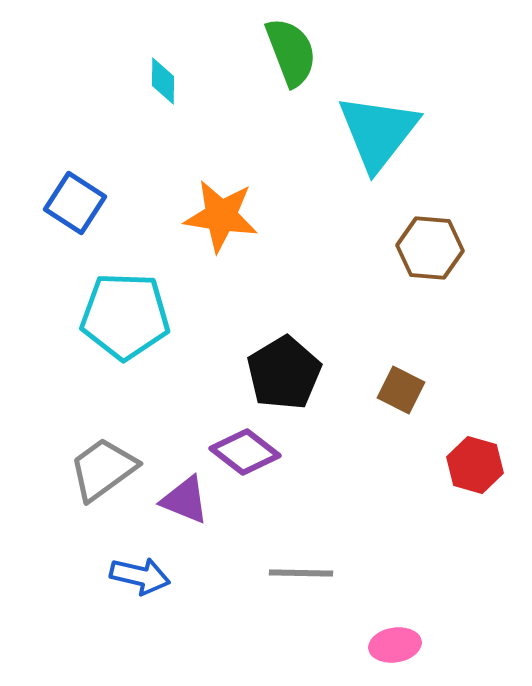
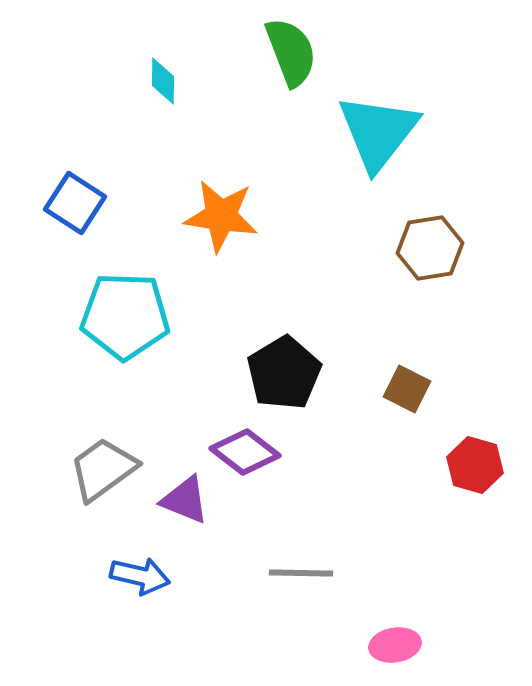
brown hexagon: rotated 14 degrees counterclockwise
brown square: moved 6 px right, 1 px up
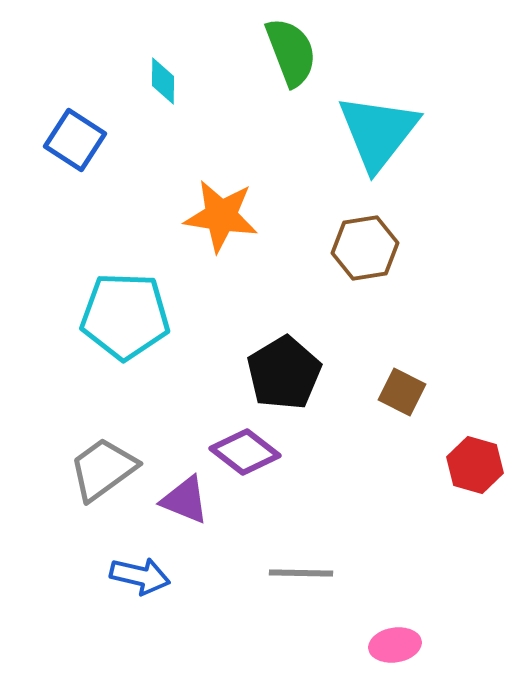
blue square: moved 63 px up
brown hexagon: moved 65 px left
brown square: moved 5 px left, 3 px down
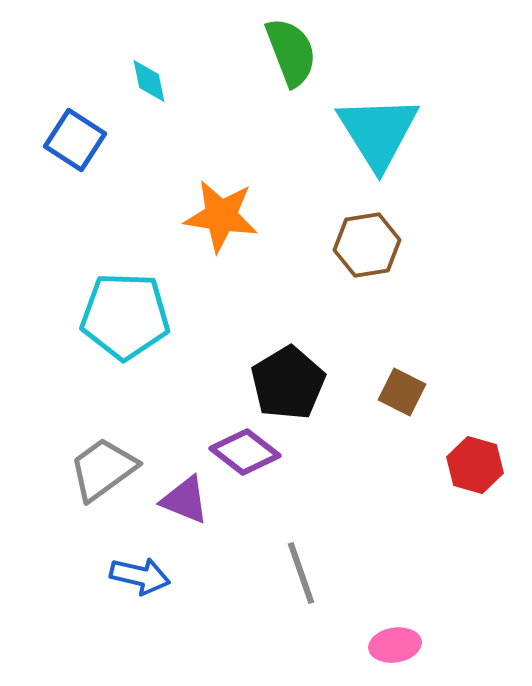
cyan diamond: moved 14 px left; rotated 12 degrees counterclockwise
cyan triangle: rotated 10 degrees counterclockwise
brown hexagon: moved 2 px right, 3 px up
black pentagon: moved 4 px right, 10 px down
gray line: rotated 70 degrees clockwise
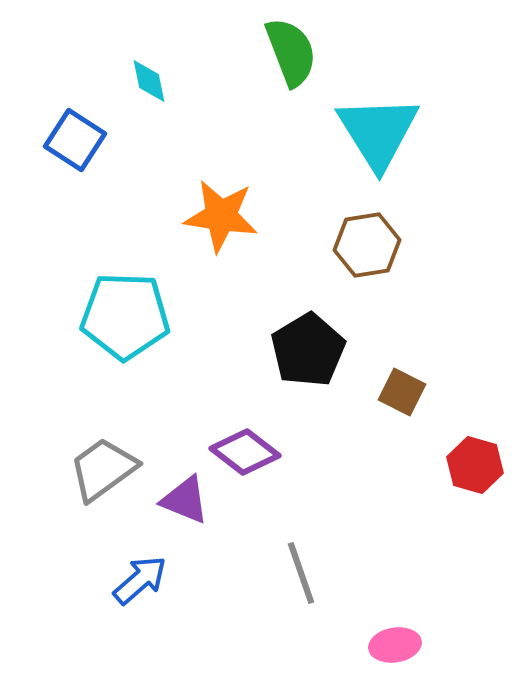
black pentagon: moved 20 px right, 33 px up
blue arrow: moved 4 px down; rotated 54 degrees counterclockwise
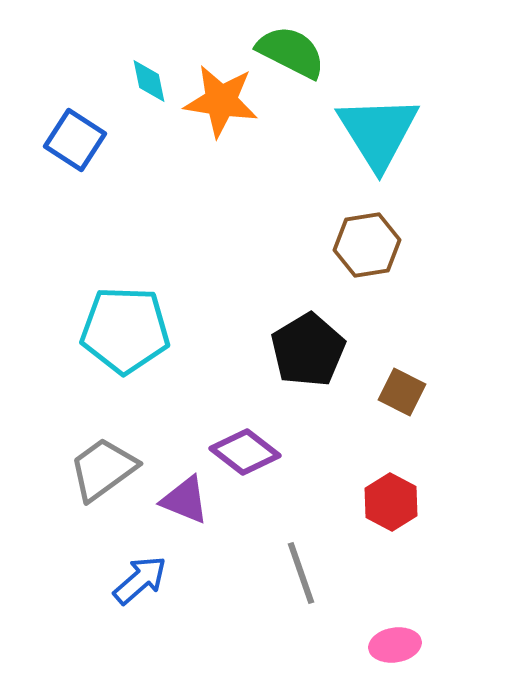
green semicircle: rotated 42 degrees counterclockwise
orange star: moved 115 px up
cyan pentagon: moved 14 px down
red hexagon: moved 84 px left, 37 px down; rotated 12 degrees clockwise
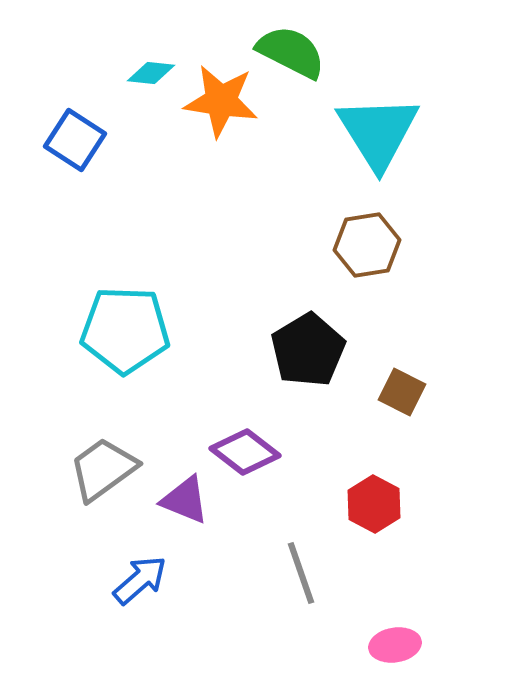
cyan diamond: moved 2 px right, 8 px up; rotated 72 degrees counterclockwise
red hexagon: moved 17 px left, 2 px down
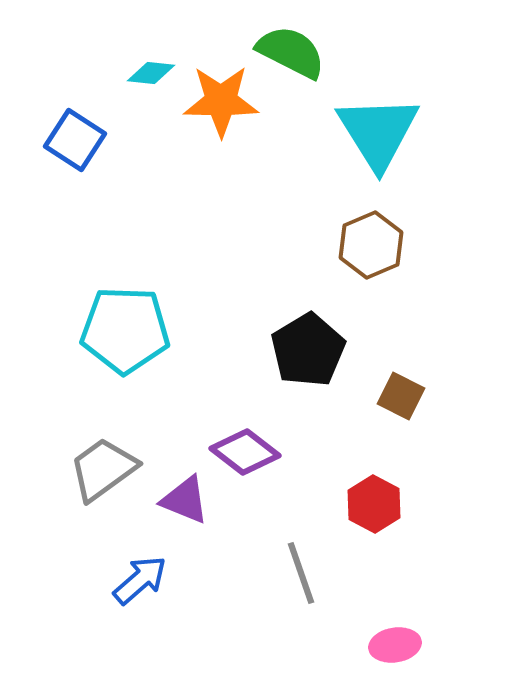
orange star: rotated 8 degrees counterclockwise
brown hexagon: moved 4 px right; rotated 14 degrees counterclockwise
brown square: moved 1 px left, 4 px down
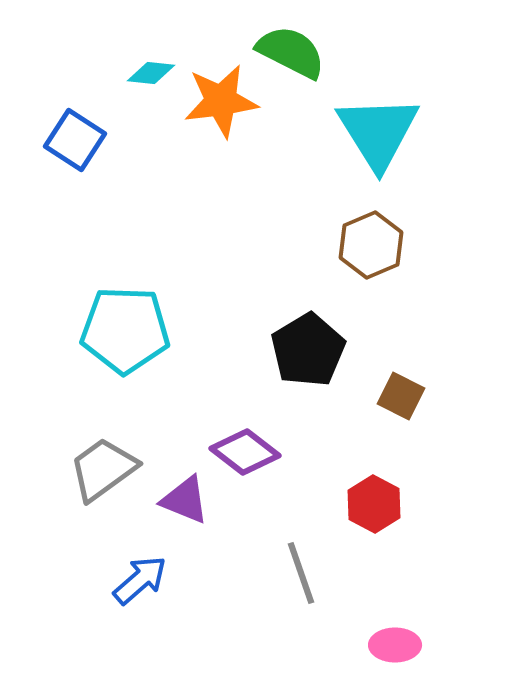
orange star: rotated 8 degrees counterclockwise
pink ellipse: rotated 9 degrees clockwise
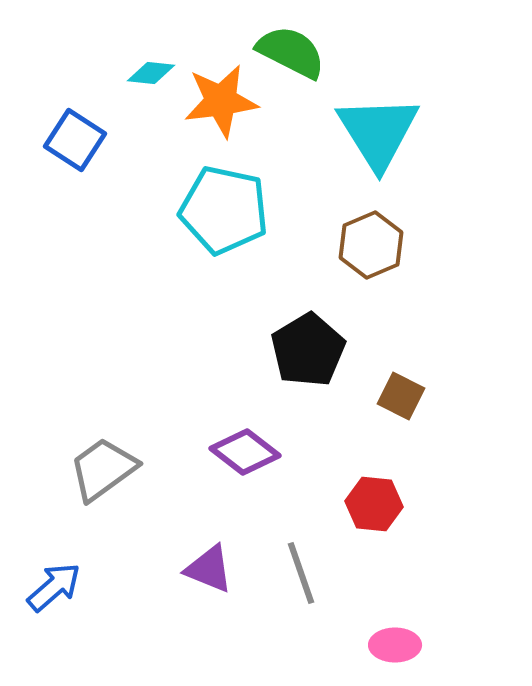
cyan pentagon: moved 99 px right, 120 px up; rotated 10 degrees clockwise
purple triangle: moved 24 px right, 69 px down
red hexagon: rotated 22 degrees counterclockwise
blue arrow: moved 86 px left, 7 px down
